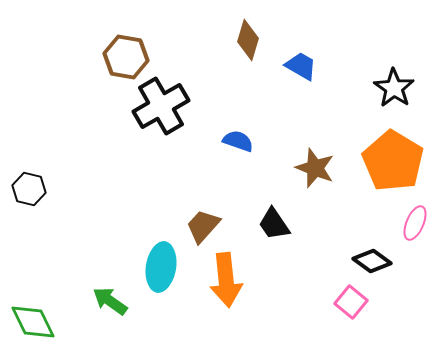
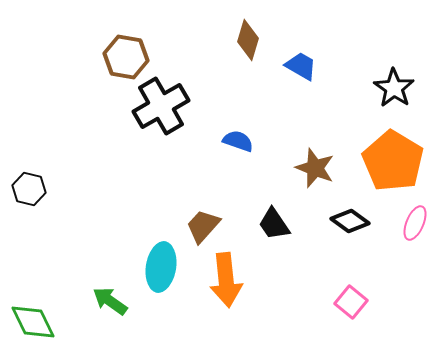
black diamond: moved 22 px left, 40 px up
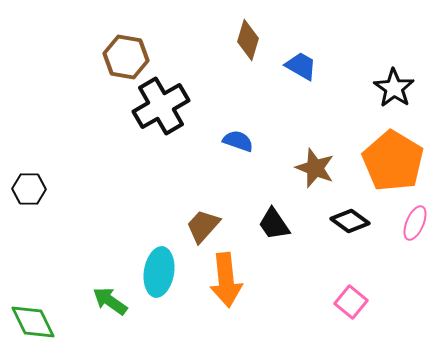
black hexagon: rotated 12 degrees counterclockwise
cyan ellipse: moved 2 px left, 5 px down
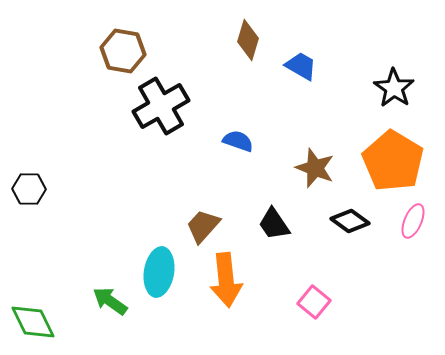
brown hexagon: moved 3 px left, 6 px up
pink ellipse: moved 2 px left, 2 px up
pink square: moved 37 px left
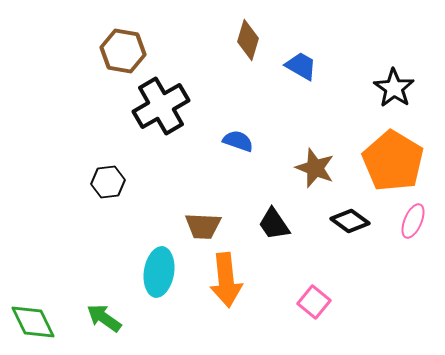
black hexagon: moved 79 px right, 7 px up; rotated 8 degrees counterclockwise
brown trapezoid: rotated 129 degrees counterclockwise
green arrow: moved 6 px left, 17 px down
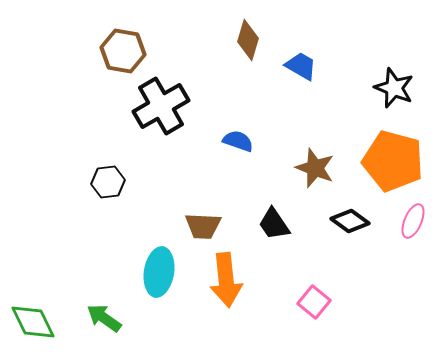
black star: rotated 12 degrees counterclockwise
orange pentagon: rotated 16 degrees counterclockwise
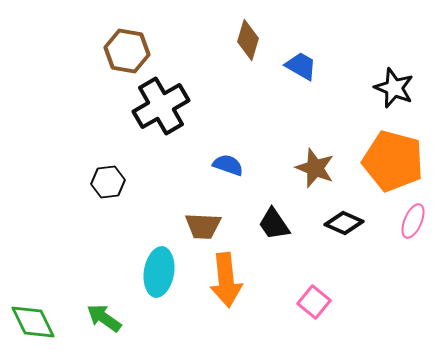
brown hexagon: moved 4 px right
blue semicircle: moved 10 px left, 24 px down
black diamond: moved 6 px left, 2 px down; rotated 12 degrees counterclockwise
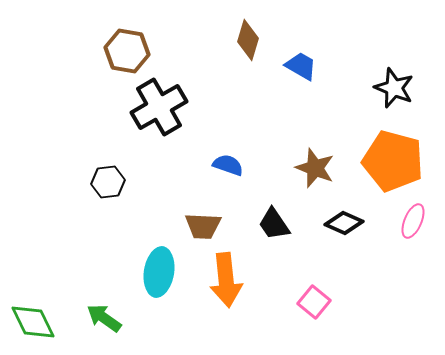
black cross: moved 2 px left, 1 px down
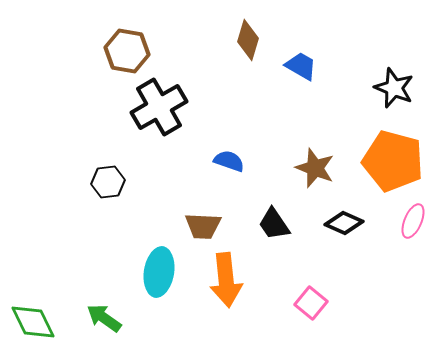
blue semicircle: moved 1 px right, 4 px up
pink square: moved 3 px left, 1 px down
